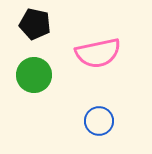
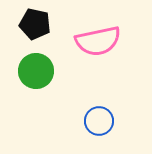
pink semicircle: moved 12 px up
green circle: moved 2 px right, 4 px up
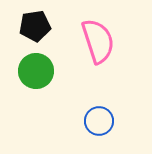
black pentagon: moved 2 px down; rotated 20 degrees counterclockwise
pink semicircle: rotated 96 degrees counterclockwise
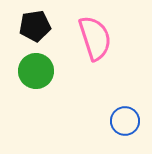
pink semicircle: moved 3 px left, 3 px up
blue circle: moved 26 px right
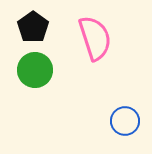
black pentagon: moved 2 px left, 1 px down; rotated 28 degrees counterclockwise
green circle: moved 1 px left, 1 px up
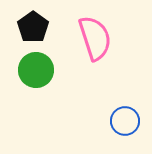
green circle: moved 1 px right
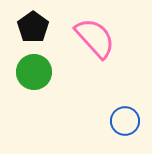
pink semicircle: rotated 24 degrees counterclockwise
green circle: moved 2 px left, 2 px down
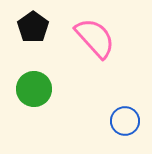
green circle: moved 17 px down
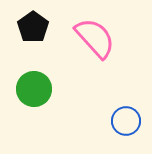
blue circle: moved 1 px right
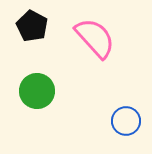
black pentagon: moved 1 px left, 1 px up; rotated 8 degrees counterclockwise
green circle: moved 3 px right, 2 px down
